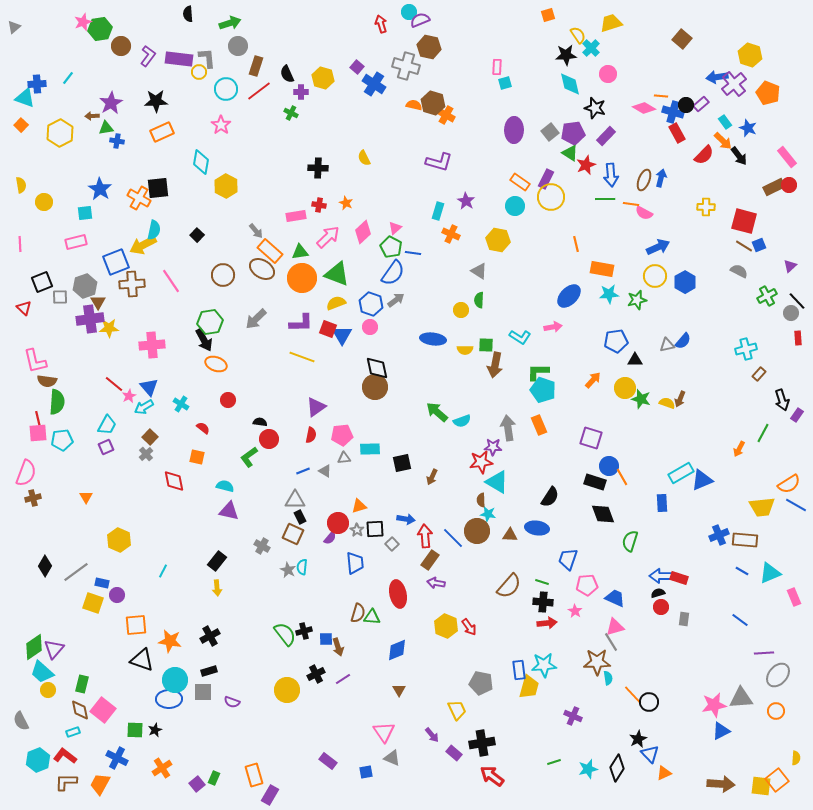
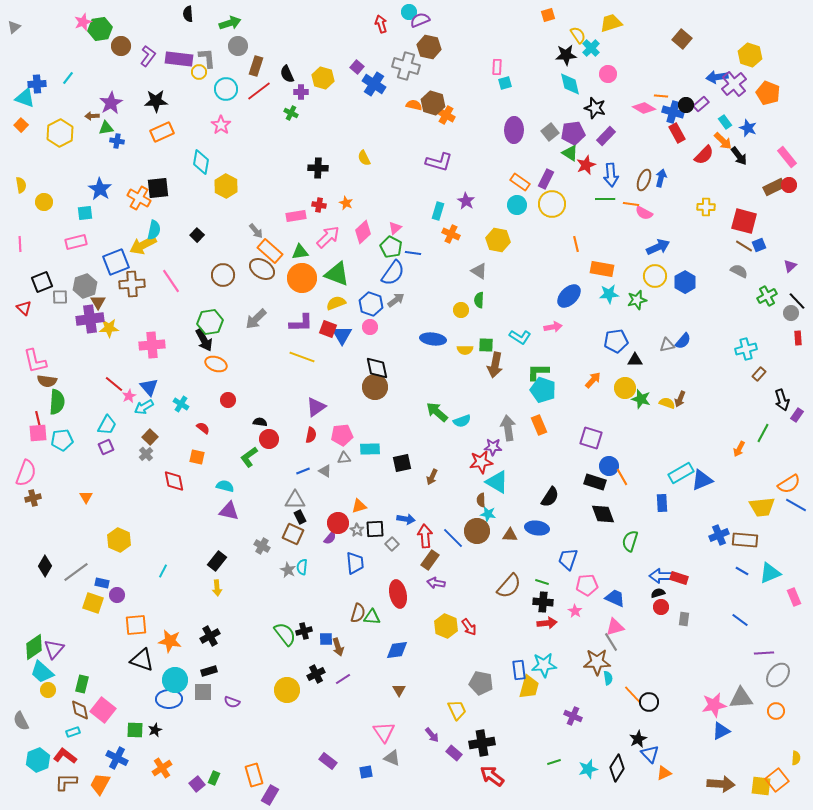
yellow circle at (551, 197): moved 1 px right, 7 px down
cyan circle at (515, 206): moved 2 px right, 1 px up
blue diamond at (397, 650): rotated 15 degrees clockwise
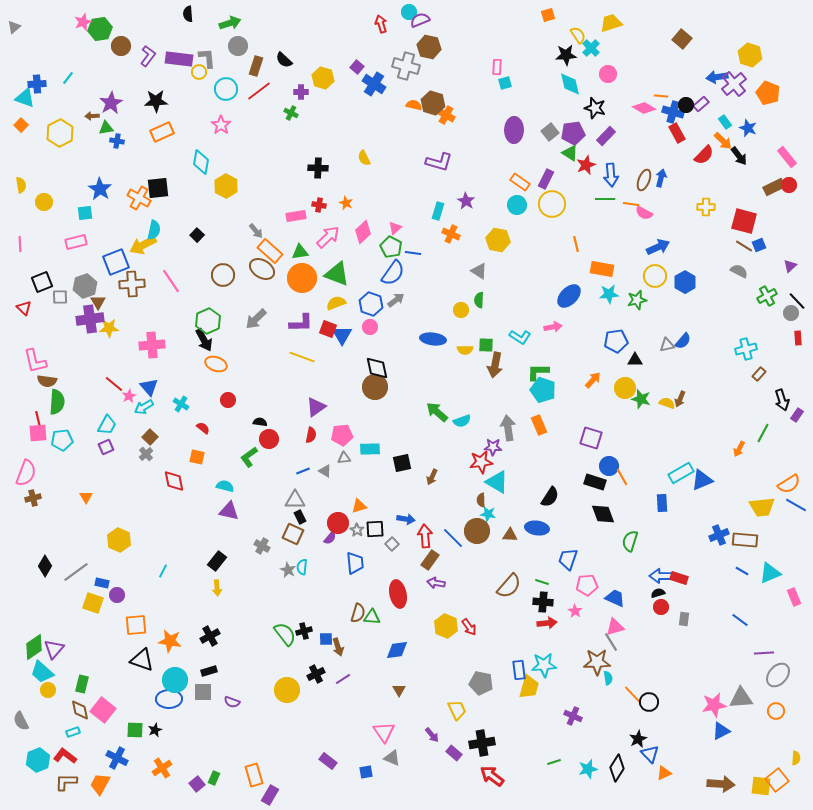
black semicircle at (287, 74): moved 3 px left, 14 px up; rotated 24 degrees counterclockwise
green hexagon at (210, 322): moved 2 px left, 1 px up; rotated 15 degrees counterclockwise
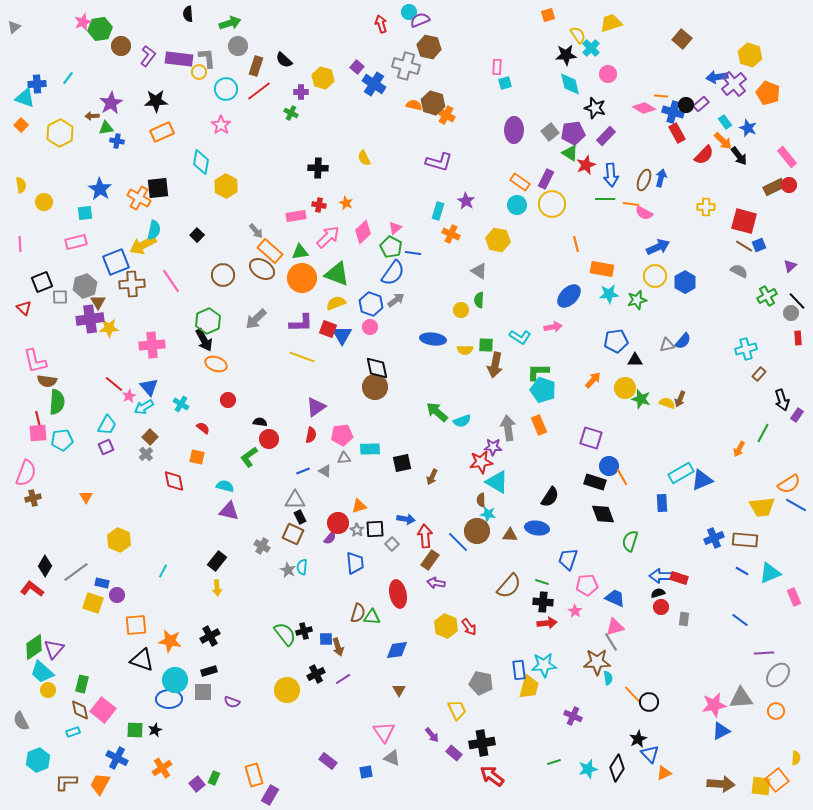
blue cross at (719, 535): moved 5 px left, 3 px down
blue line at (453, 538): moved 5 px right, 4 px down
red L-shape at (65, 756): moved 33 px left, 167 px up
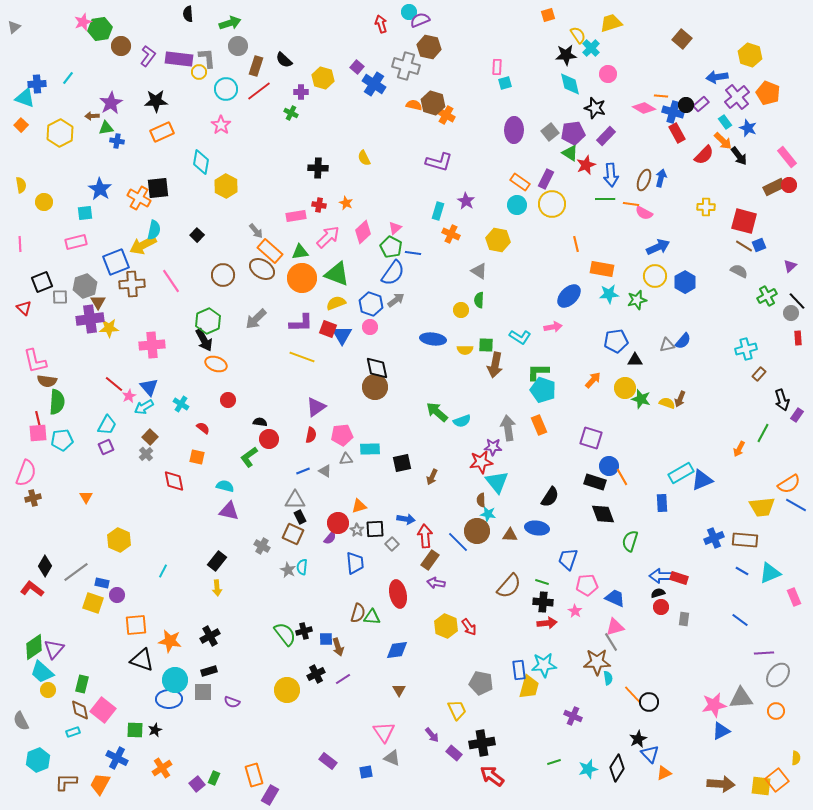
purple cross at (734, 84): moved 3 px right, 13 px down
gray triangle at (344, 458): moved 2 px right, 1 px down
cyan triangle at (497, 482): rotated 20 degrees clockwise
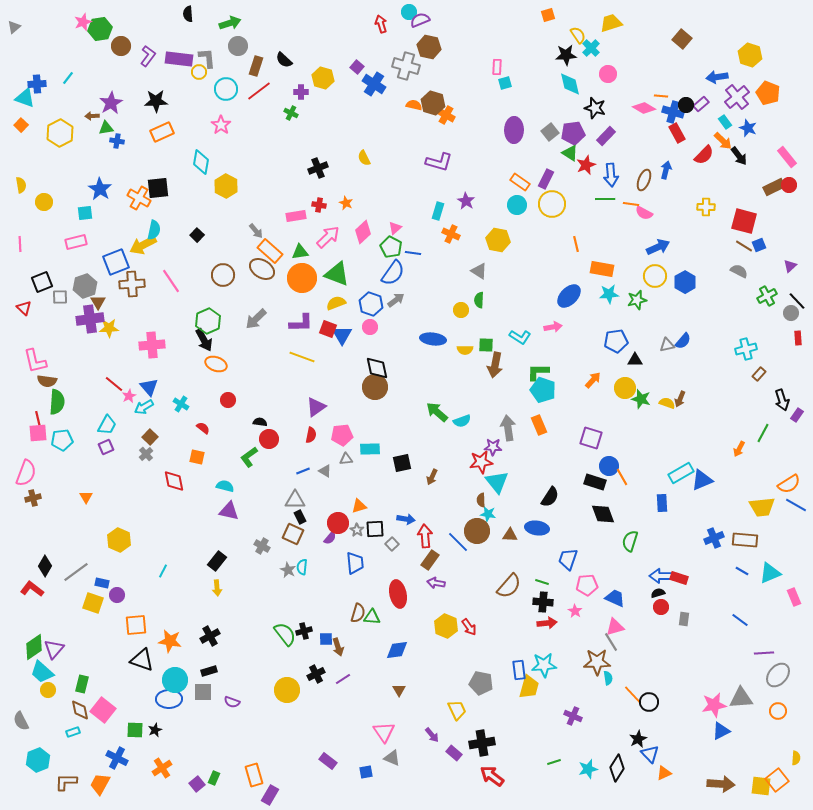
black cross at (318, 168): rotated 24 degrees counterclockwise
blue arrow at (661, 178): moved 5 px right, 8 px up
orange circle at (776, 711): moved 2 px right
